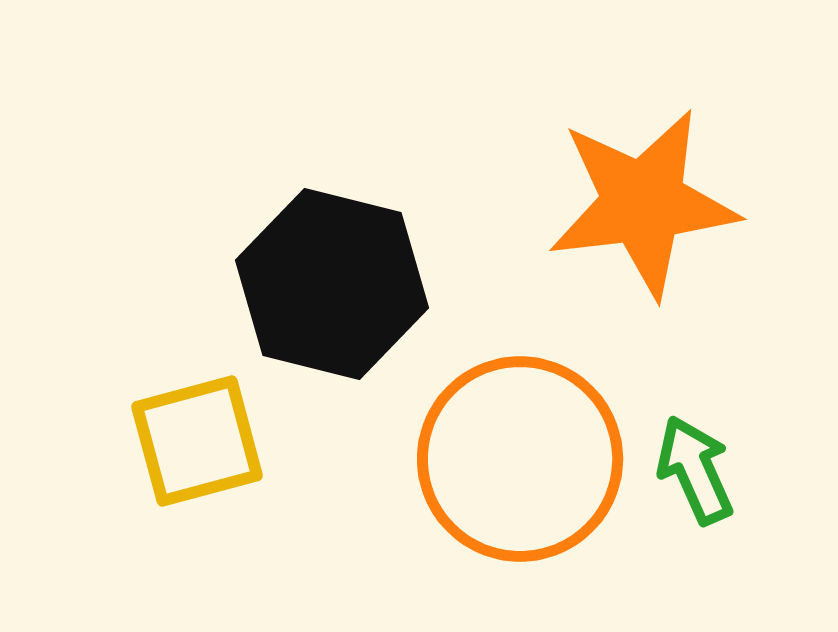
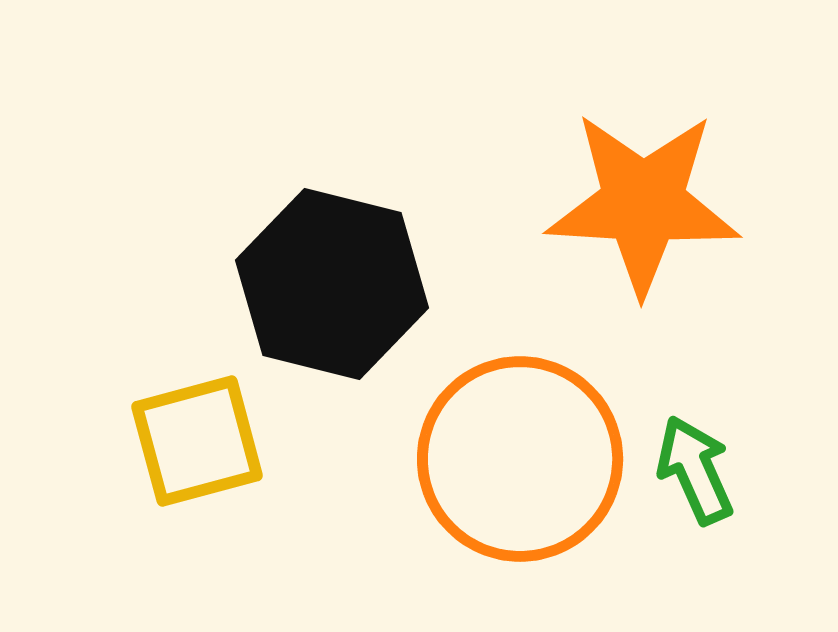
orange star: rotated 10 degrees clockwise
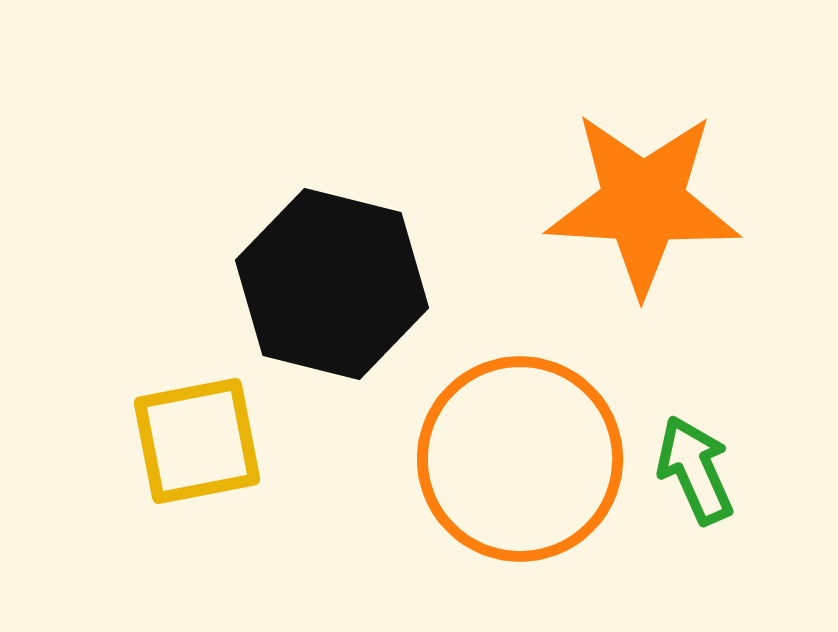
yellow square: rotated 4 degrees clockwise
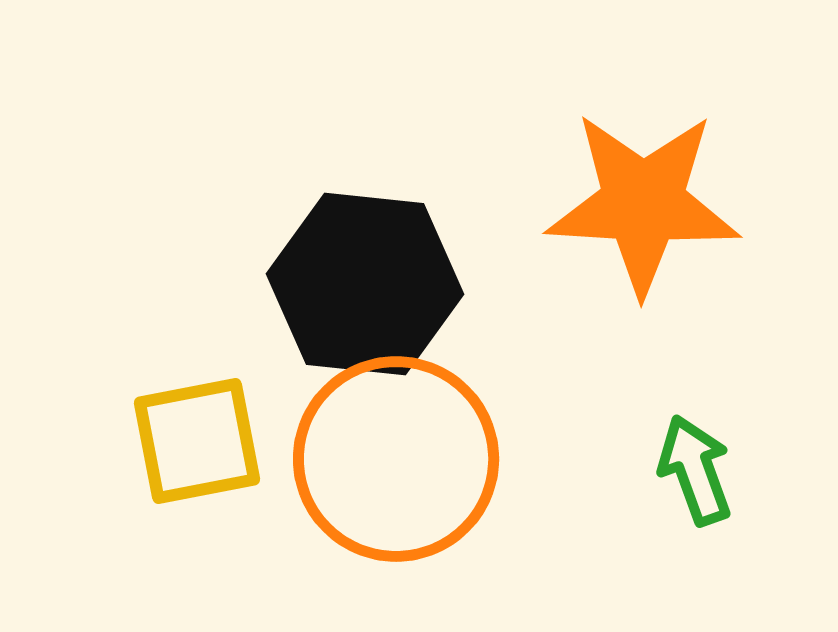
black hexagon: moved 33 px right; rotated 8 degrees counterclockwise
orange circle: moved 124 px left
green arrow: rotated 4 degrees clockwise
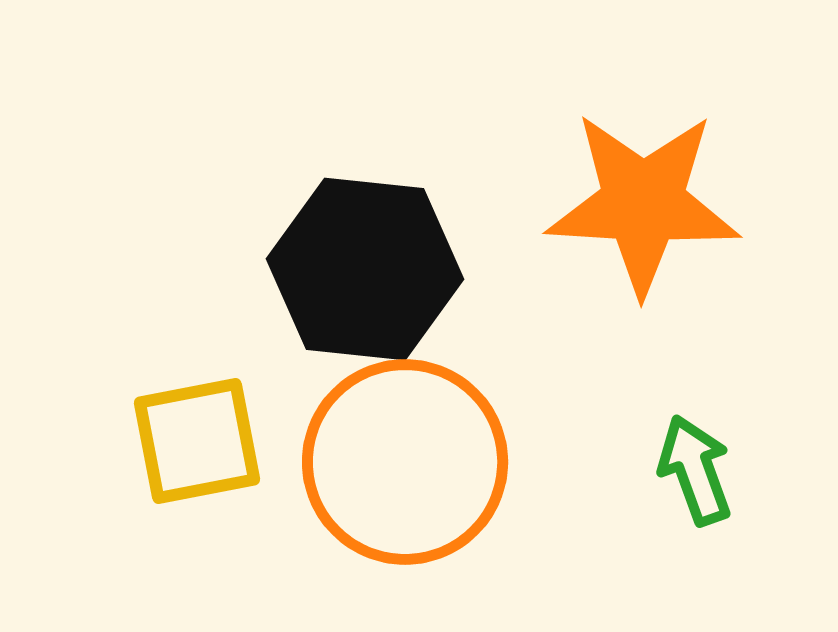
black hexagon: moved 15 px up
orange circle: moved 9 px right, 3 px down
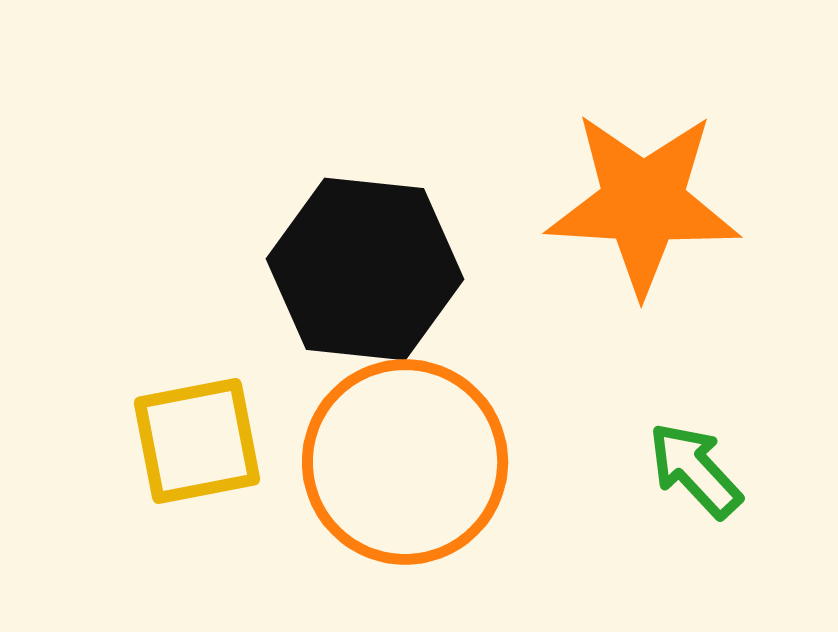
green arrow: rotated 23 degrees counterclockwise
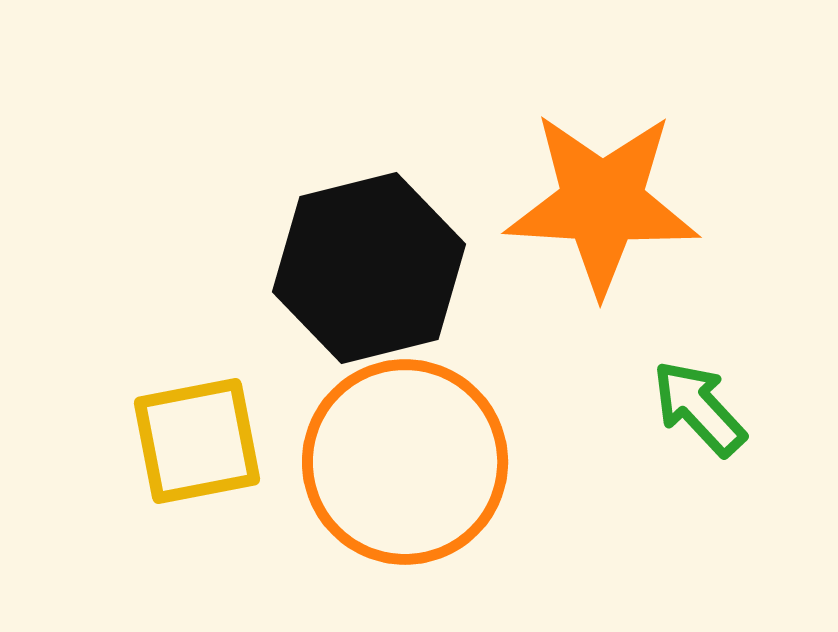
orange star: moved 41 px left
black hexagon: moved 4 px right, 1 px up; rotated 20 degrees counterclockwise
green arrow: moved 4 px right, 62 px up
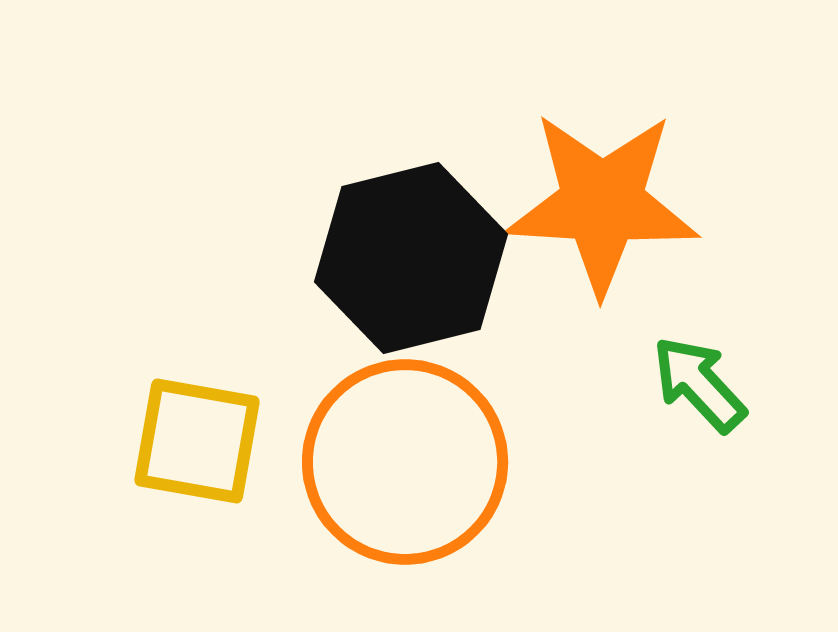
black hexagon: moved 42 px right, 10 px up
green arrow: moved 24 px up
yellow square: rotated 21 degrees clockwise
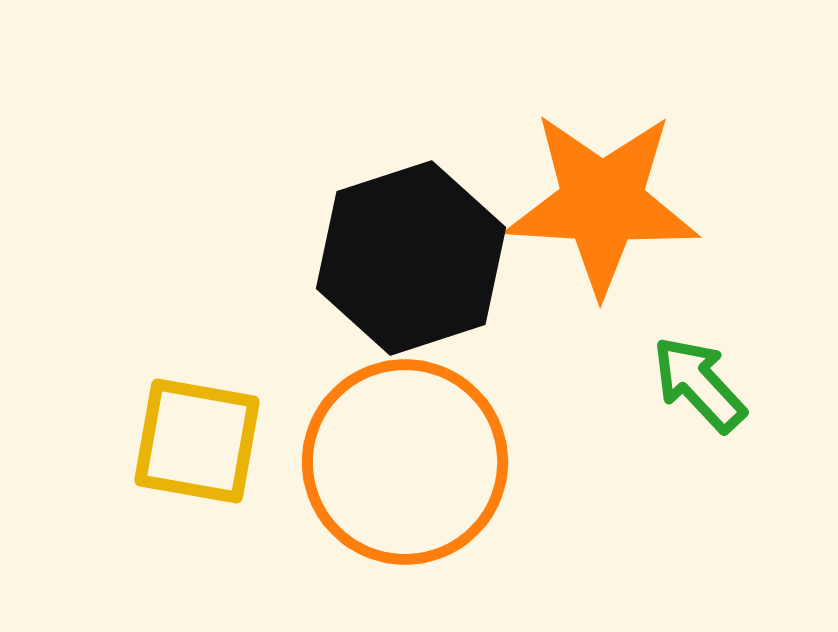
black hexagon: rotated 4 degrees counterclockwise
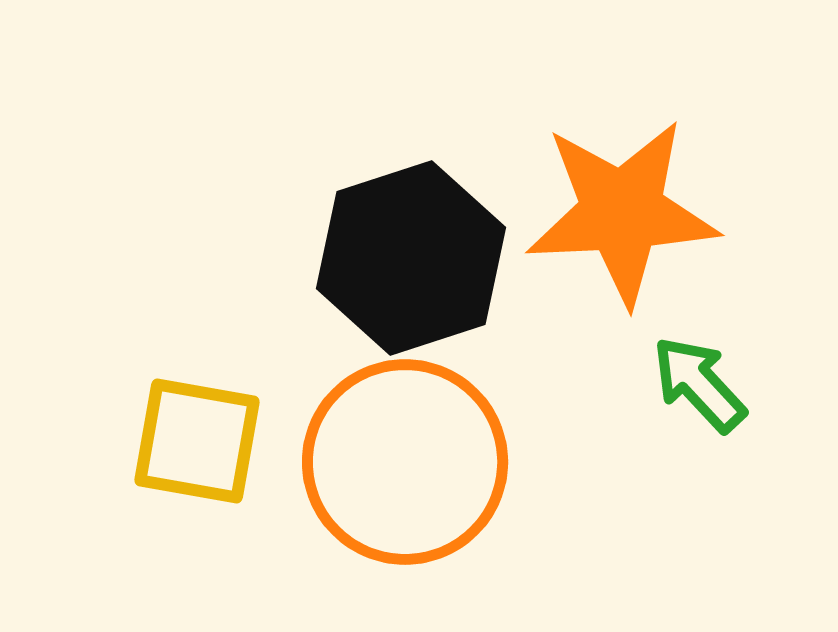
orange star: moved 20 px right, 9 px down; rotated 6 degrees counterclockwise
